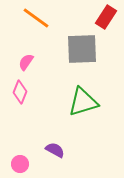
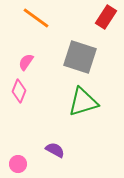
gray square: moved 2 px left, 8 px down; rotated 20 degrees clockwise
pink diamond: moved 1 px left, 1 px up
pink circle: moved 2 px left
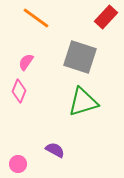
red rectangle: rotated 10 degrees clockwise
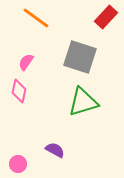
pink diamond: rotated 10 degrees counterclockwise
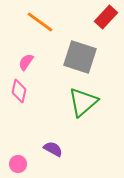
orange line: moved 4 px right, 4 px down
green triangle: rotated 24 degrees counterclockwise
purple semicircle: moved 2 px left, 1 px up
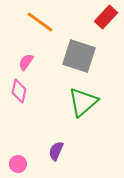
gray square: moved 1 px left, 1 px up
purple semicircle: moved 3 px right, 2 px down; rotated 96 degrees counterclockwise
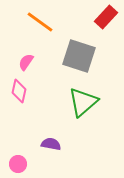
purple semicircle: moved 5 px left, 7 px up; rotated 78 degrees clockwise
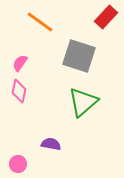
pink semicircle: moved 6 px left, 1 px down
